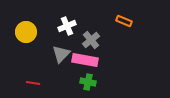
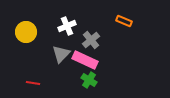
pink rectangle: rotated 15 degrees clockwise
green cross: moved 1 px right, 2 px up; rotated 21 degrees clockwise
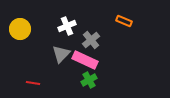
yellow circle: moved 6 px left, 3 px up
green cross: rotated 28 degrees clockwise
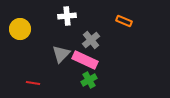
white cross: moved 10 px up; rotated 18 degrees clockwise
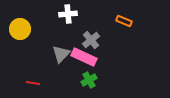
white cross: moved 1 px right, 2 px up
pink rectangle: moved 1 px left, 3 px up
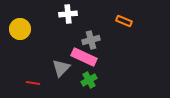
gray cross: rotated 24 degrees clockwise
gray triangle: moved 14 px down
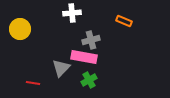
white cross: moved 4 px right, 1 px up
pink rectangle: rotated 15 degrees counterclockwise
